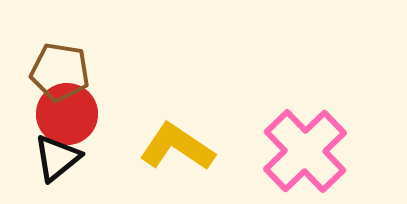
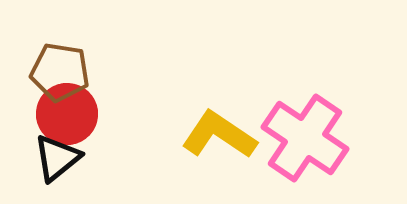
yellow L-shape: moved 42 px right, 12 px up
pink cross: moved 13 px up; rotated 12 degrees counterclockwise
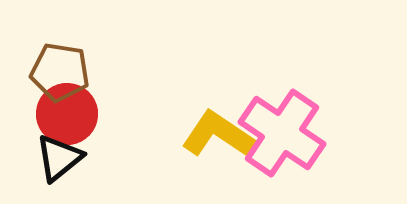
pink cross: moved 23 px left, 5 px up
black triangle: moved 2 px right
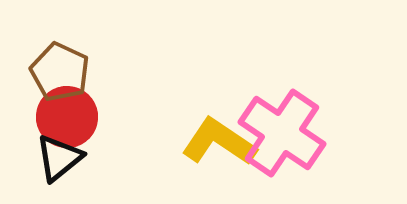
brown pentagon: rotated 16 degrees clockwise
red circle: moved 3 px down
yellow L-shape: moved 7 px down
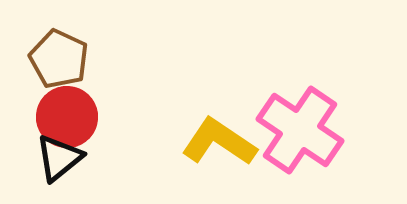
brown pentagon: moved 1 px left, 13 px up
pink cross: moved 18 px right, 3 px up
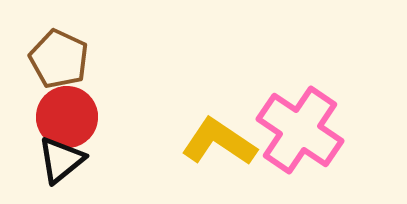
black triangle: moved 2 px right, 2 px down
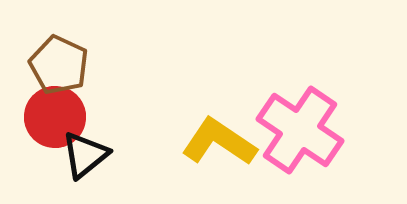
brown pentagon: moved 6 px down
red circle: moved 12 px left
black triangle: moved 24 px right, 5 px up
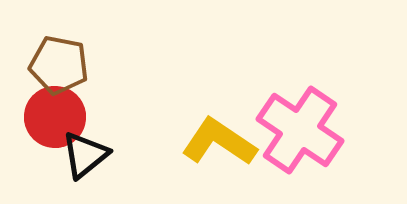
brown pentagon: rotated 14 degrees counterclockwise
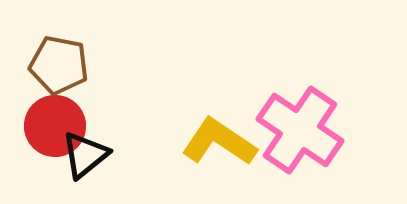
red circle: moved 9 px down
